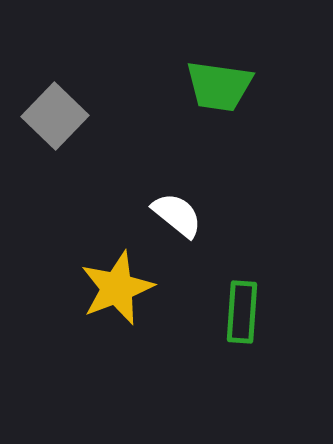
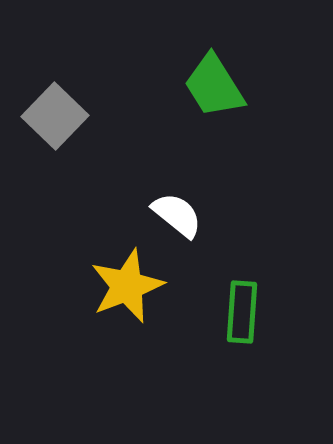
green trapezoid: moved 5 px left; rotated 50 degrees clockwise
yellow star: moved 10 px right, 2 px up
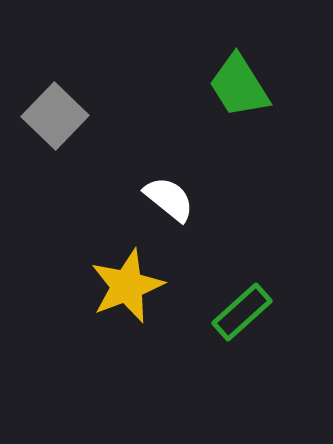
green trapezoid: moved 25 px right
white semicircle: moved 8 px left, 16 px up
green rectangle: rotated 44 degrees clockwise
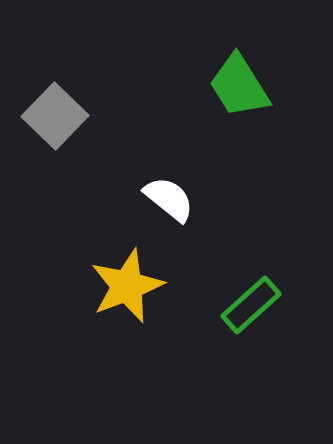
green rectangle: moved 9 px right, 7 px up
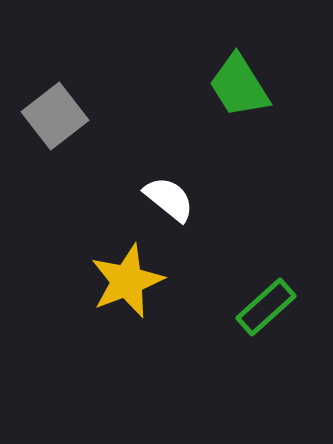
gray square: rotated 8 degrees clockwise
yellow star: moved 5 px up
green rectangle: moved 15 px right, 2 px down
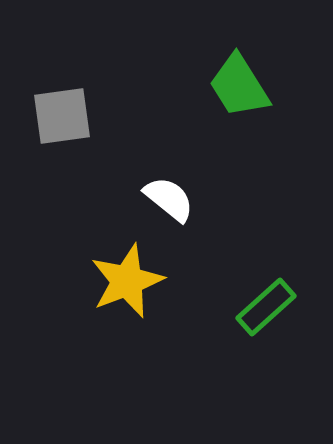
gray square: moved 7 px right; rotated 30 degrees clockwise
